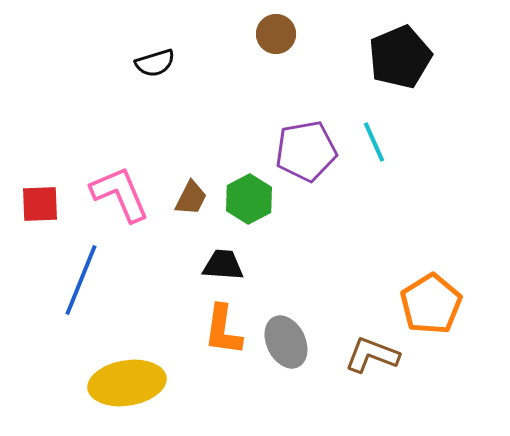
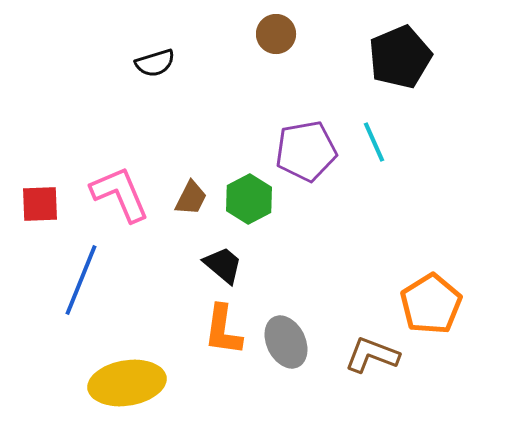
black trapezoid: rotated 36 degrees clockwise
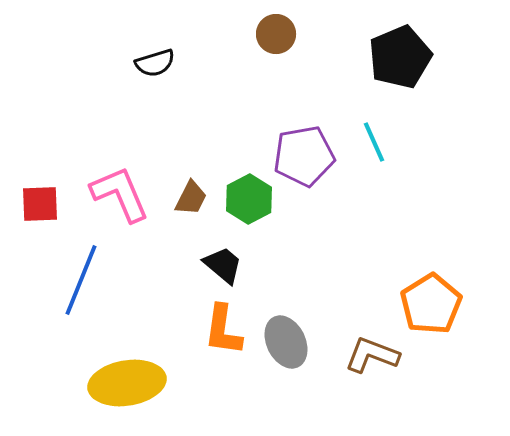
purple pentagon: moved 2 px left, 5 px down
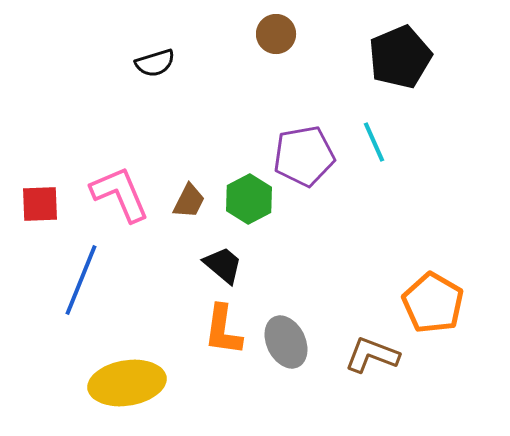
brown trapezoid: moved 2 px left, 3 px down
orange pentagon: moved 2 px right, 1 px up; rotated 10 degrees counterclockwise
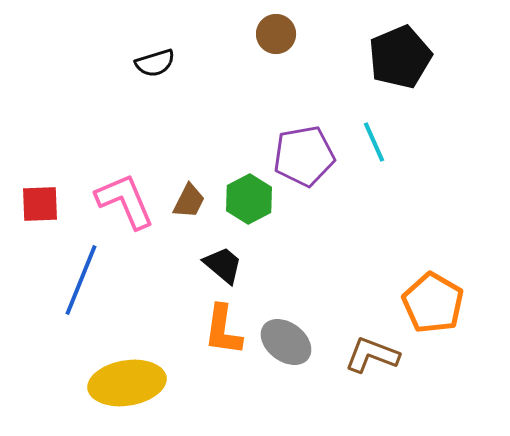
pink L-shape: moved 5 px right, 7 px down
gray ellipse: rotated 27 degrees counterclockwise
